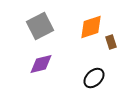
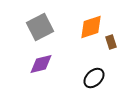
gray square: moved 1 px down
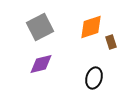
black ellipse: rotated 30 degrees counterclockwise
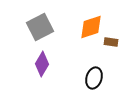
brown rectangle: rotated 64 degrees counterclockwise
purple diamond: moved 1 px right; rotated 45 degrees counterclockwise
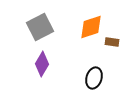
brown rectangle: moved 1 px right
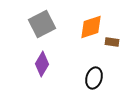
gray square: moved 2 px right, 3 px up
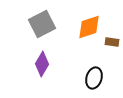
orange diamond: moved 2 px left
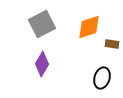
brown rectangle: moved 2 px down
black ellipse: moved 8 px right
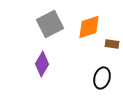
gray square: moved 8 px right
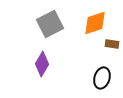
orange diamond: moved 6 px right, 4 px up
